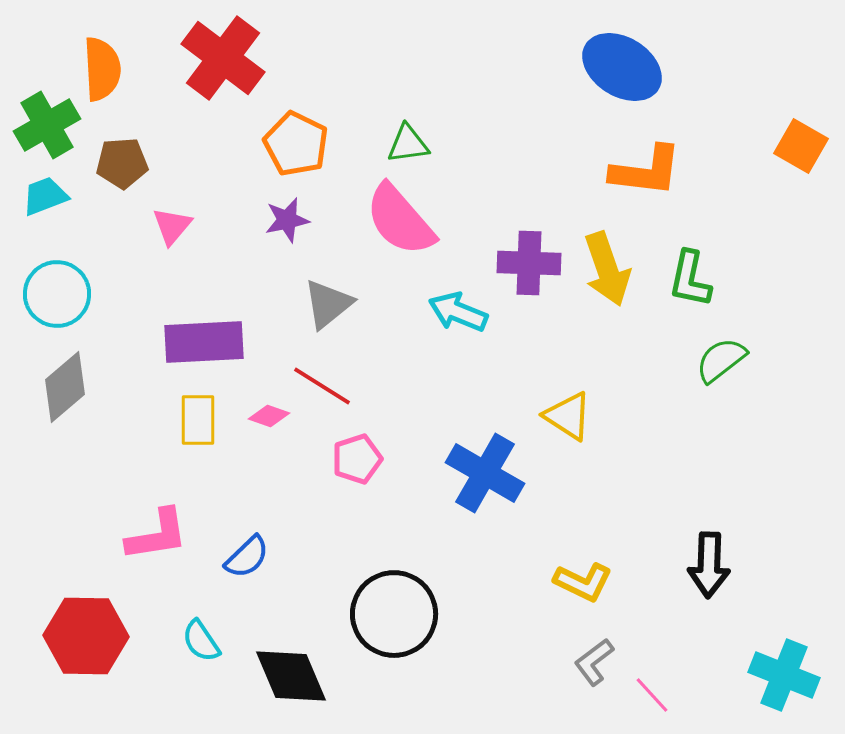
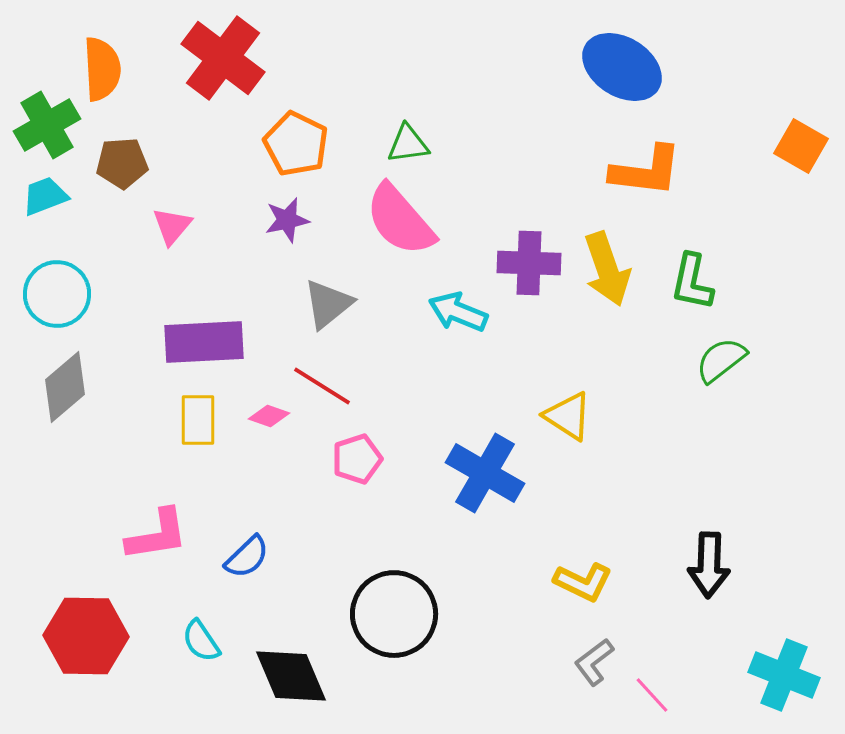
green L-shape: moved 2 px right, 3 px down
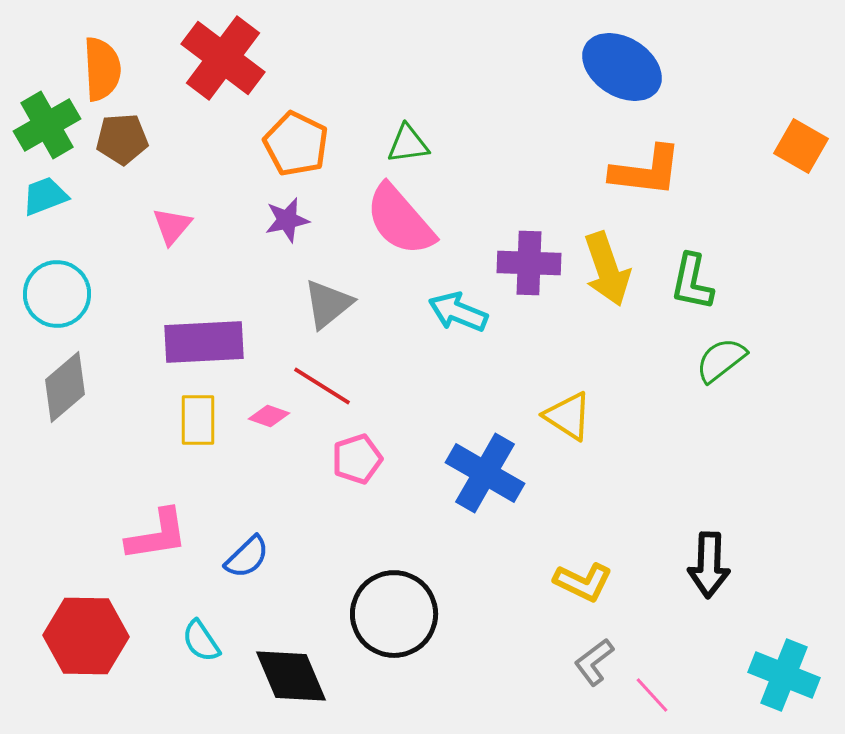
brown pentagon: moved 24 px up
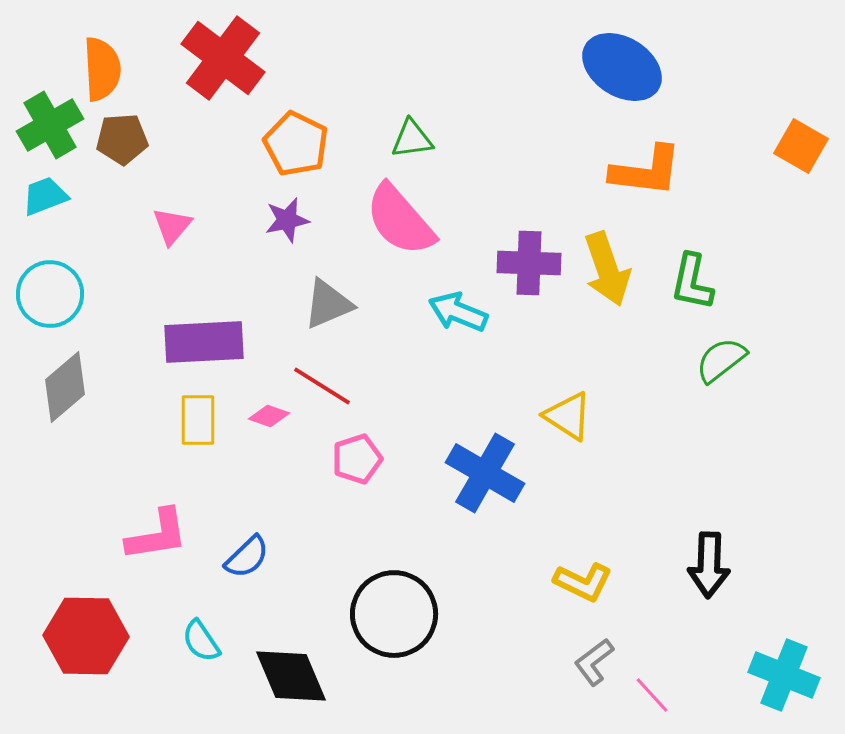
green cross: moved 3 px right
green triangle: moved 4 px right, 5 px up
cyan circle: moved 7 px left
gray triangle: rotated 16 degrees clockwise
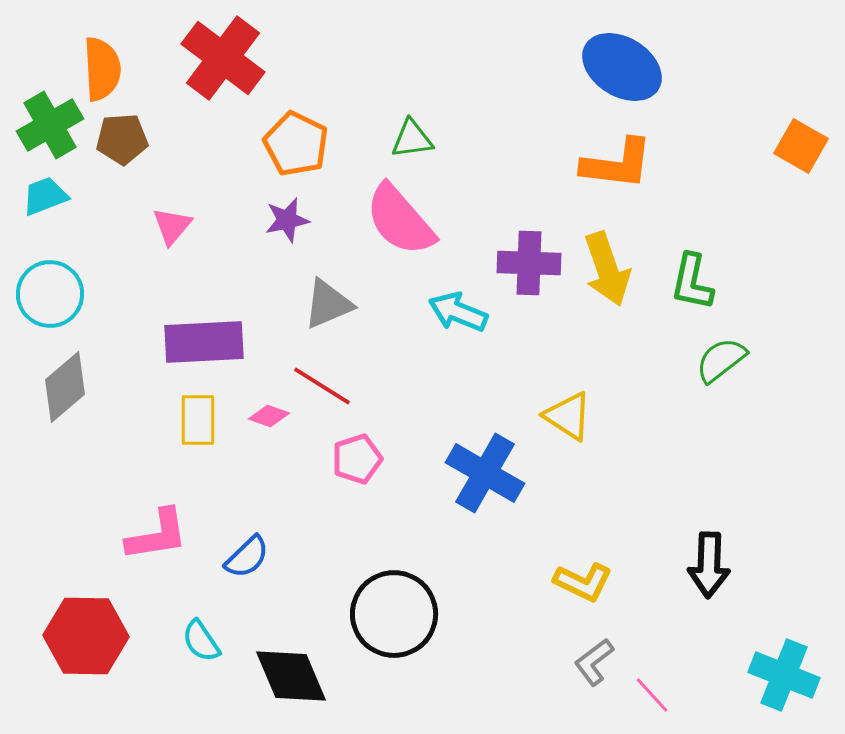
orange L-shape: moved 29 px left, 7 px up
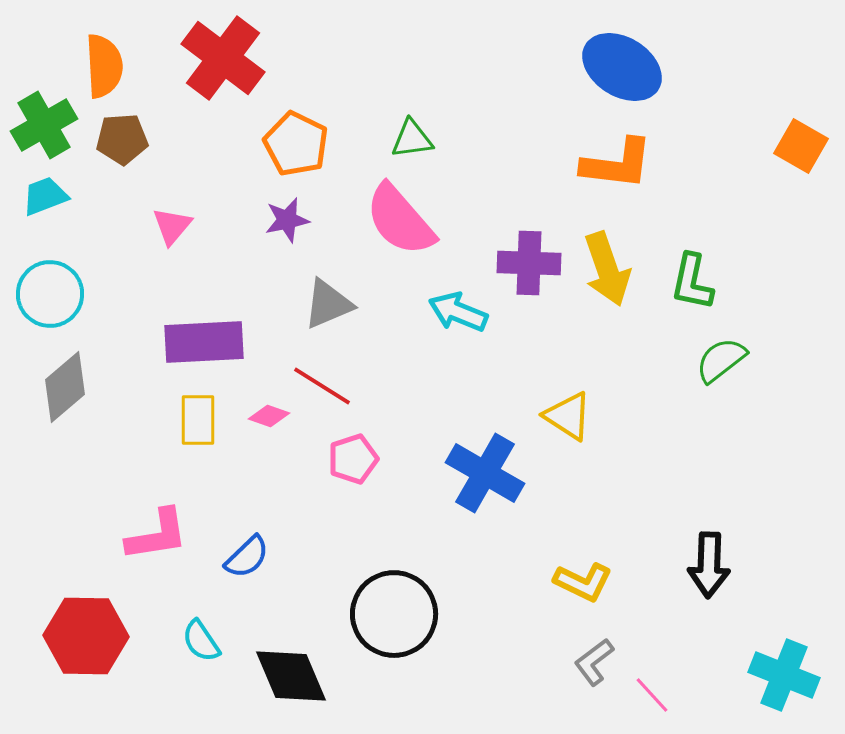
orange semicircle: moved 2 px right, 3 px up
green cross: moved 6 px left
pink pentagon: moved 4 px left
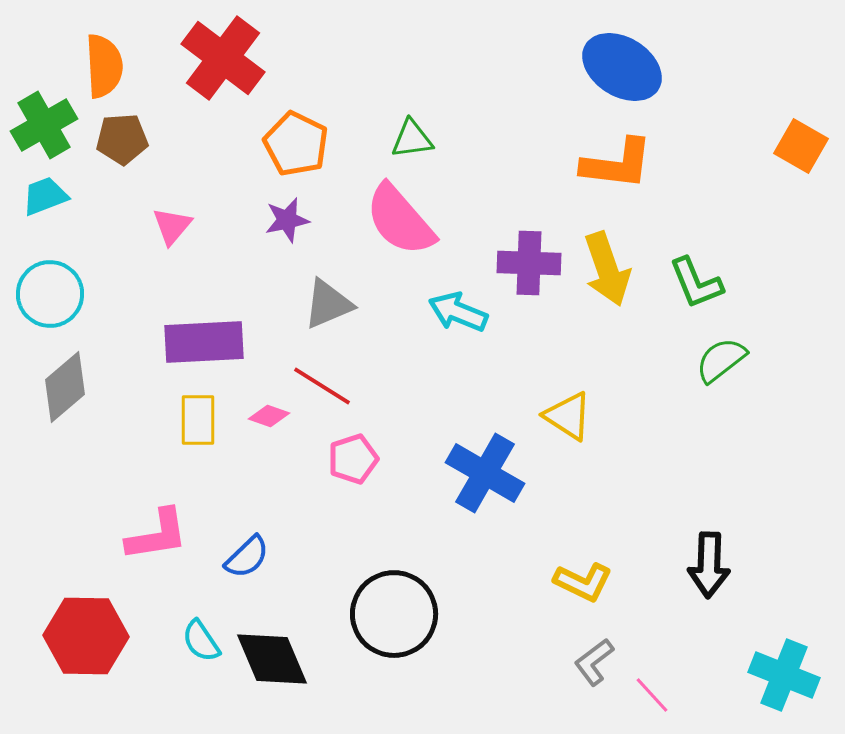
green L-shape: moved 4 px right, 1 px down; rotated 34 degrees counterclockwise
black diamond: moved 19 px left, 17 px up
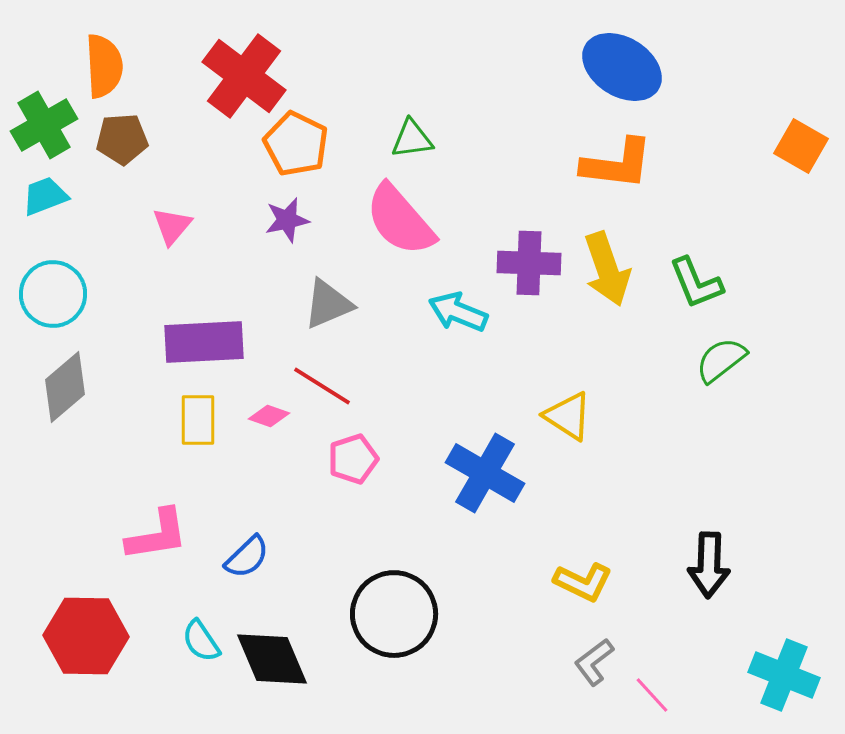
red cross: moved 21 px right, 18 px down
cyan circle: moved 3 px right
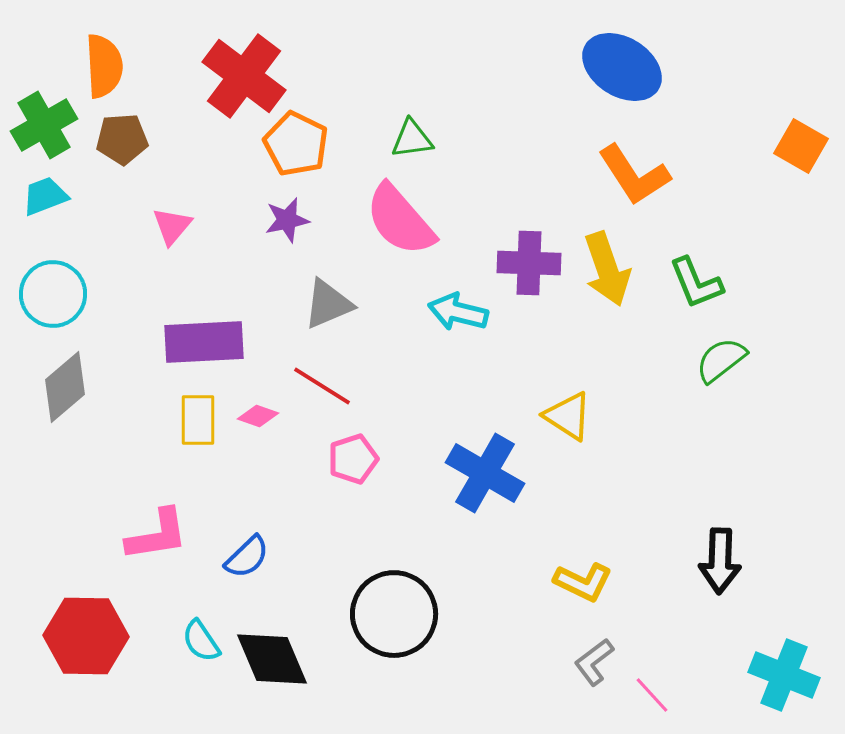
orange L-shape: moved 17 px right, 11 px down; rotated 50 degrees clockwise
cyan arrow: rotated 8 degrees counterclockwise
pink diamond: moved 11 px left
black arrow: moved 11 px right, 4 px up
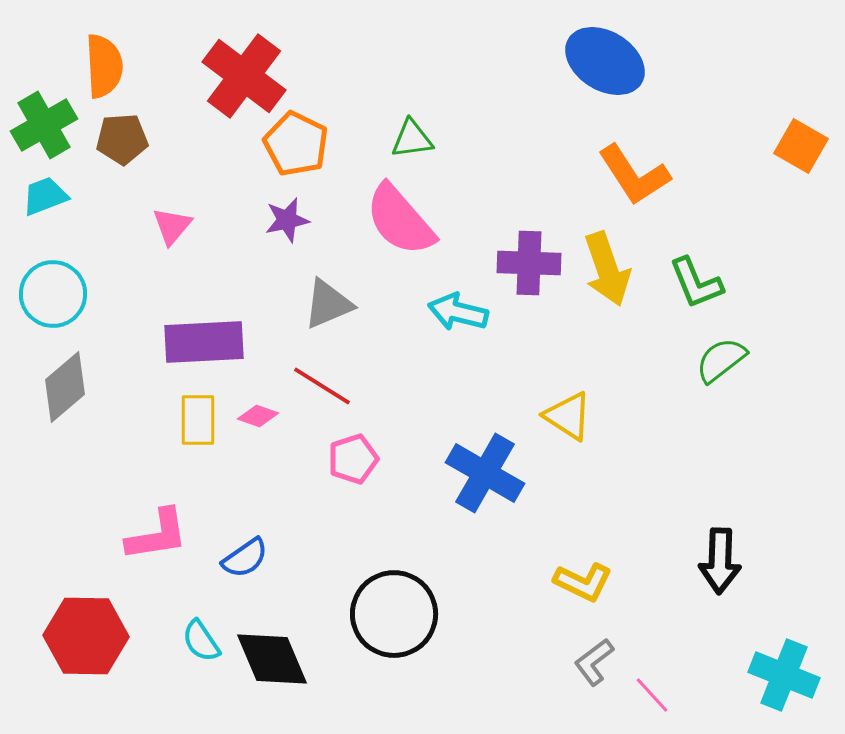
blue ellipse: moved 17 px left, 6 px up
blue semicircle: moved 2 px left, 1 px down; rotated 9 degrees clockwise
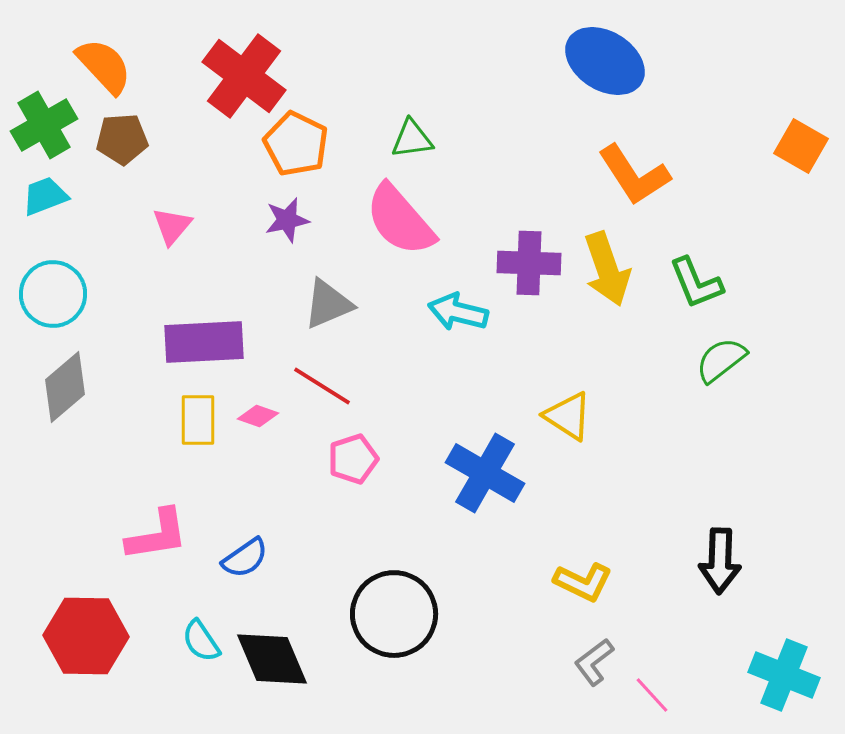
orange semicircle: rotated 40 degrees counterclockwise
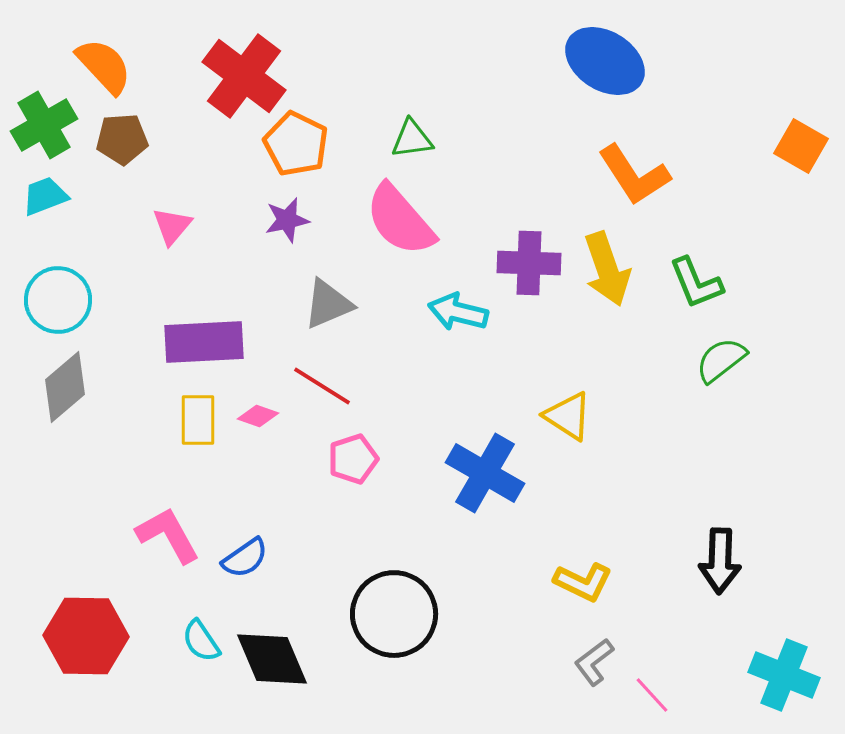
cyan circle: moved 5 px right, 6 px down
pink L-shape: moved 11 px right; rotated 110 degrees counterclockwise
